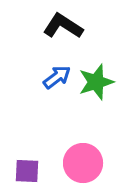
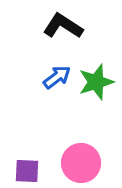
pink circle: moved 2 px left
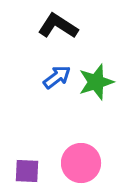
black L-shape: moved 5 px left
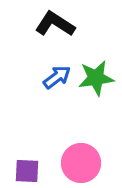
black L-shape: moved 3 px left, 2 px up
green star: moved 4 px up; rotated 9 degrees clockwise
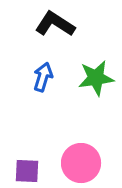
blue arrow: moved 14 px left; rotated 36 degrees counterclockwise
